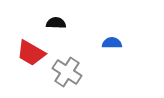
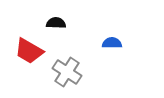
red trapezoid: moved 2 px left, 2 px up
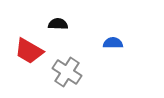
black semicircle: moved 2 px right, 1 px down
blue semicircle: moved 1 px right
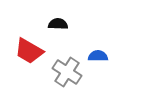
blue semicircle: moved 15 px left, 13 px down
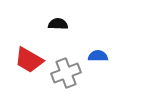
red trapezoid: moved 9 px down
gray cross: moved 1 px left, 1 px down; rotated 36 degrees clockwise
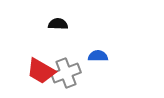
red trapezoid: moved 12 px right, 11 px down
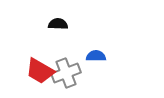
blue semicircle: moved 2 px left
red trapezoid: moved 1 px left
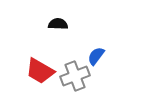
blue semicircle: rotated 54 degrees counterclockwise
gray cross: moved 9 px right, 3 px down
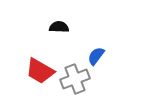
black semicircle: moved 1 px right, 3 px down
gray cross: moved 3 px down
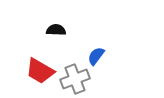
black semicircle: moved 3 px left, 3 px down
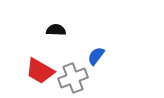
gray cross: moved 2 px left, 1 px up
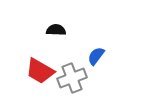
gray cross: moved 1 px left
